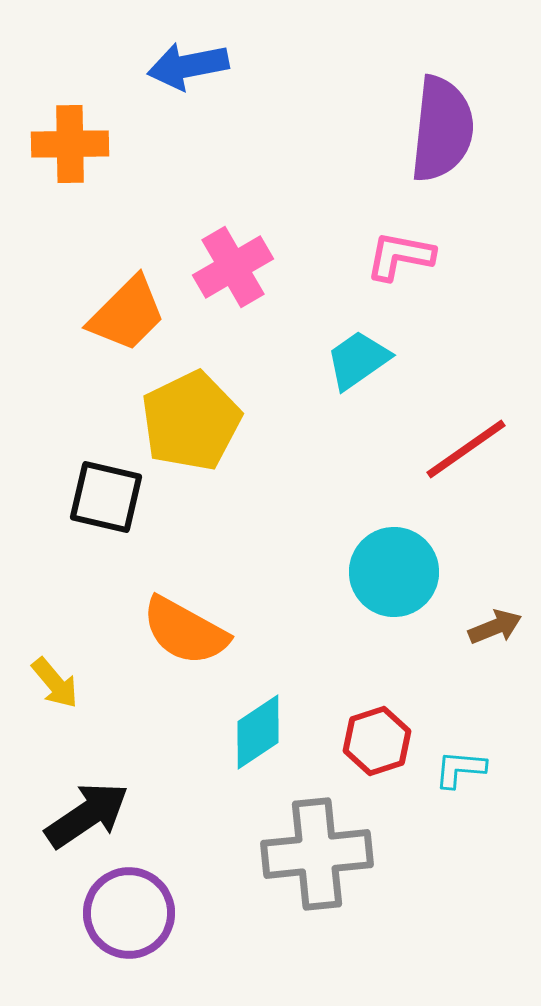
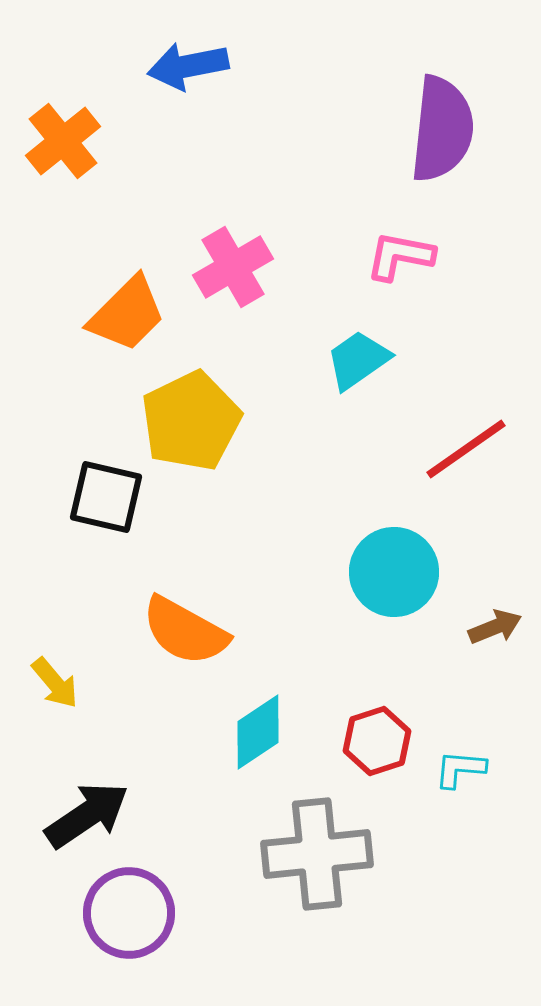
orange cross: moved 7 px left, 3 px up; rotated 38 degrees counterclockwise
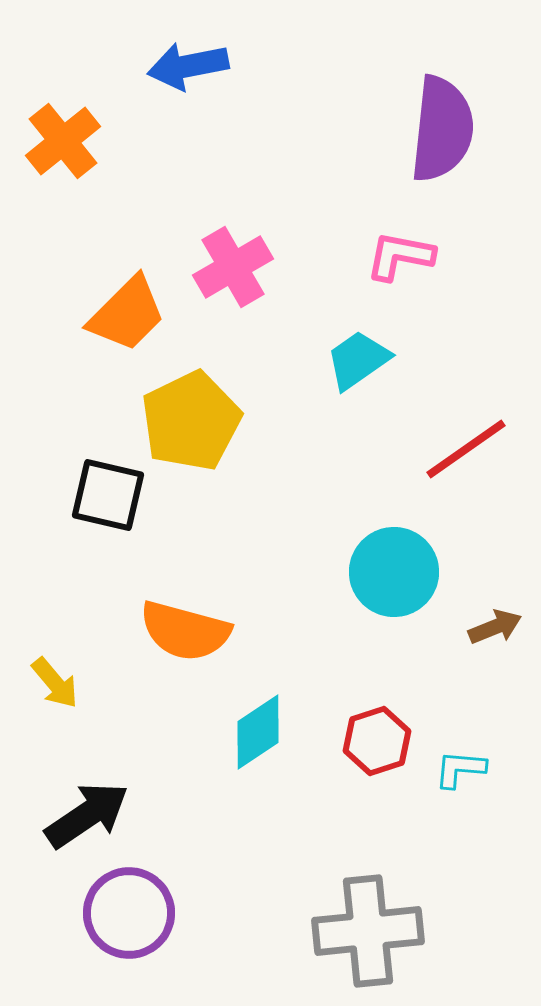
black square: moved 2 px right, 2 px up
orange semicircle: rotated 14 degrees counterclockwise
gray cross: moved 51 px right, 77 px down
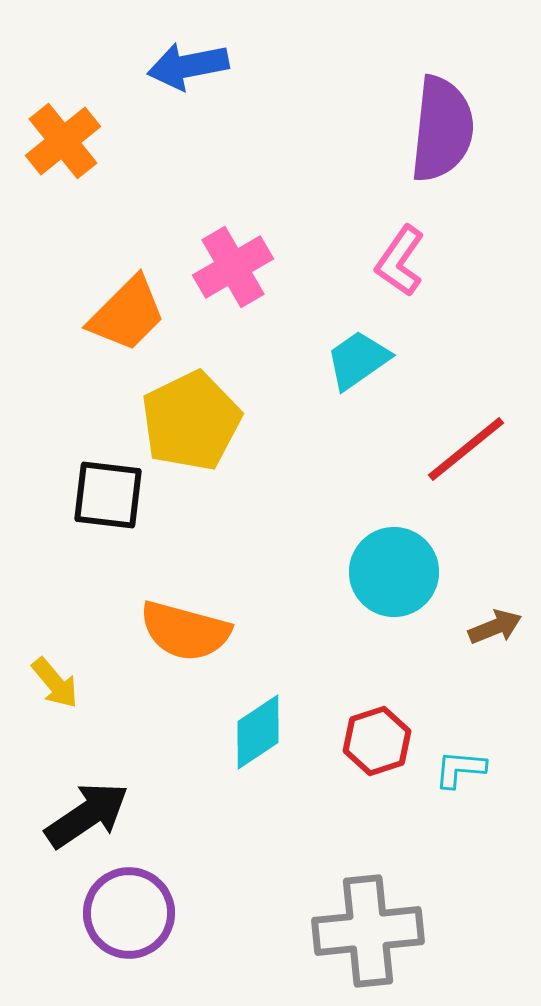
pink L-shape: moved 5 px down; rotated 66 degrees counterclockwise
red line: rotated 4 degrees counterclockwise
black square: rotated 6 degrees counterclockwise
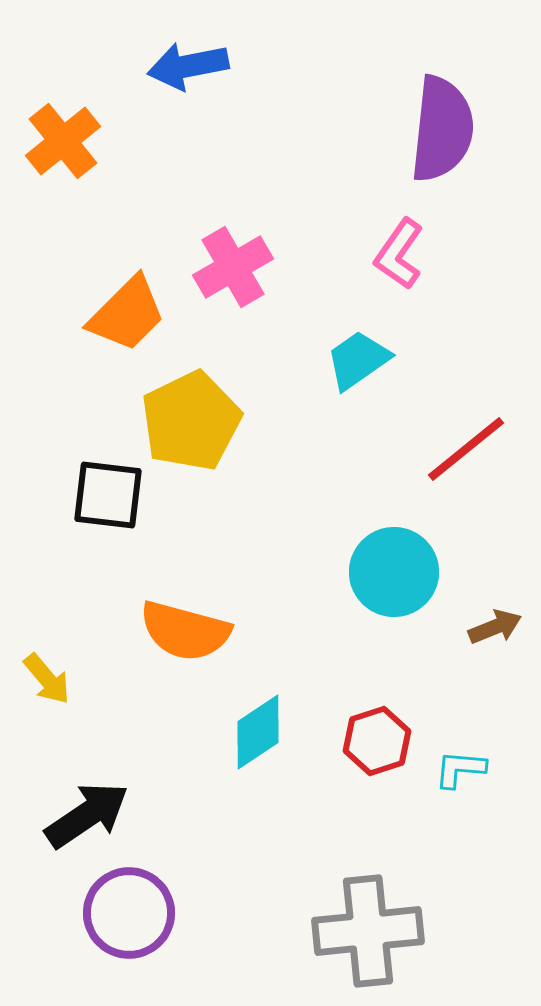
pink L-shape: moved 1 px left, 7 px up
yellow arrow: moved 8 px left, 4 px up
